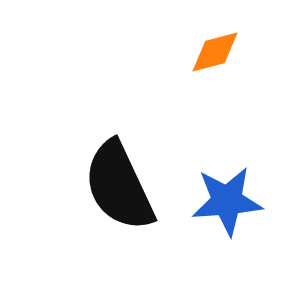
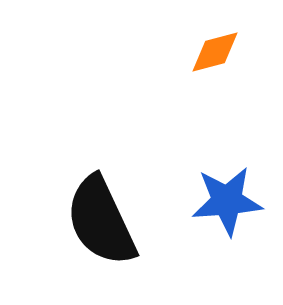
black semicircle: moved 18 px left, 35 px down
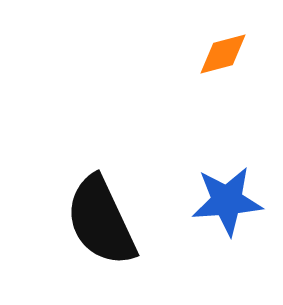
orange diamond: moved 8 px right, 2 px down
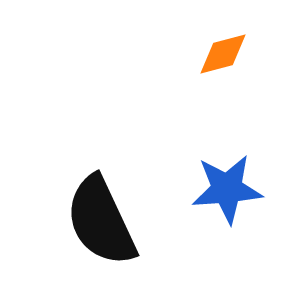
blue star: moved 12 px up
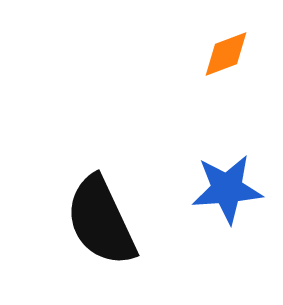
orange diamond: moved 3 px right; rotated 6 degrees counterclockwise
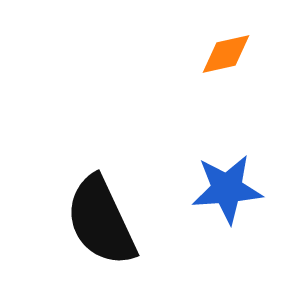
orange diamond: rotated 8 degrees clockwise
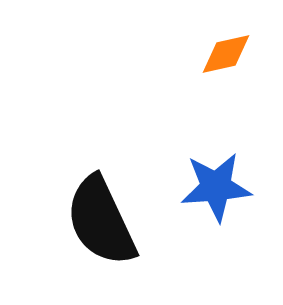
blue star: moved 11 px left, 2 px up
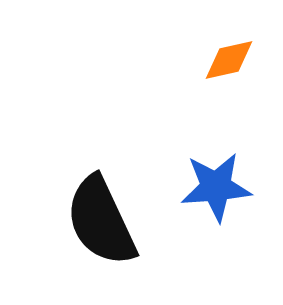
orange diamond: moved 3 px right, 6 px down
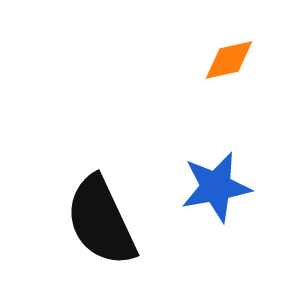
blue star: rotated 6 degrees counterclockwise
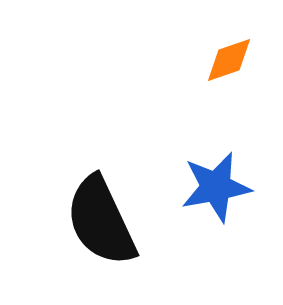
orange diamond: rotated 6 degrees counterclockwise
